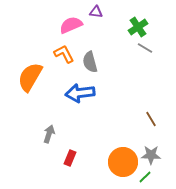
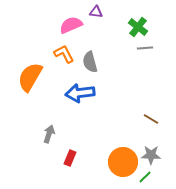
green cross: rotated 18 degrees counterclockwise
gray line: rotated 35 degrees counterclockwise
brown line: rotated 28 degrees counterclockwise
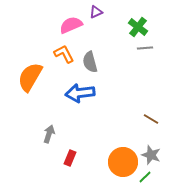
purple triangle: rotated 32 degrees counterclockwise
gray star: rotated 18 degrees clockwise
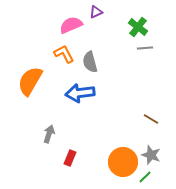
orange semicircle: moved 4 px down
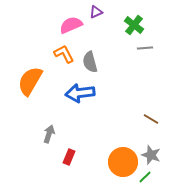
green cross: moved 4 px left, 2 px up
red rectangle: moved 1 px left, 1 px up
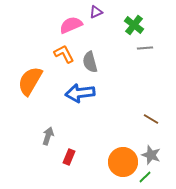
gray arrow: moved 1 px left, 2 px down
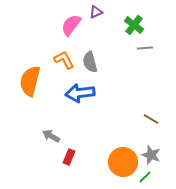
pink semicircle: rotated 30 degrees counterclockwise
orange L-shape: moved 6 px down
orange semicircle: rotated 16 degrees counterclockwise
gray arrow: moved 3 px right; rotated 78 degrees counterclockwise
